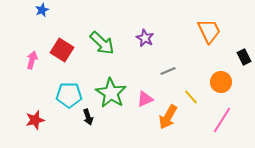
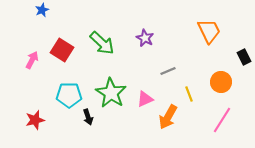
pink arrow: rotated 12 degrees clockwise
yellow line: moved 2 px left, 3 px up; rotated 21 degrees clockwise
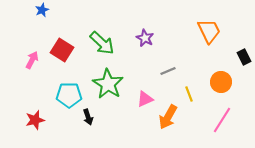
green star: moved 3 px left, 9 px up
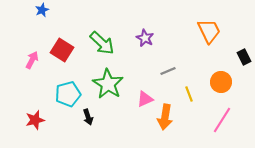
cyan pentagon: moved 1 px left, 1 px up; rotated 15 degrees counterclockwise
orange arrow: moved 3 px left; rotated 20 degrees counterclockwise
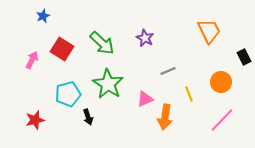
blue star: moved 1 px right, 6 px down
red square: moved 1 px up
pink line: rotated 12 degrees clockwise
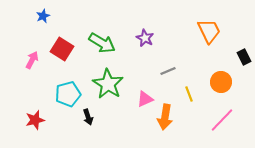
green arrow: rotated 12 degrees counterclockwise
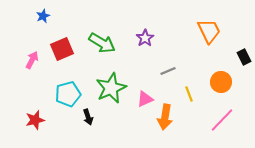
purple star: rotated 12 degrees clockwise
red square: rotated 35 degrees clockwise
green star: moved 3 px right, 4 px down; rotated 16 degrees clockwise
